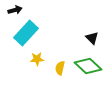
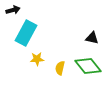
black arrow: moved 2 px left
cyan rectangle: rotated 15 degrees counterclockwise
black triangle: rotated 32 degrees counterclockwise
green diamond: rotated 8 degrees clockwise
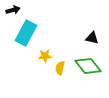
yellow star: moved 8 px right, 3 px up
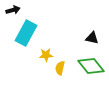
yellow star: moved 1 px right, 1 px up
green diamond: moved 3 px right
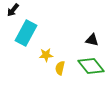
black arrow: rotated 144 degrees clockwise
black triangle: moved 2 px down
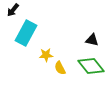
yellow semicircle: rotated 40 degrees counterclockwise
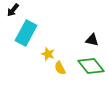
yellow star: moved 2 px right, 1 px up; rotated 24 degrees clockwise
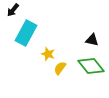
yellow semicircle: rotated 64 degrees clockwise
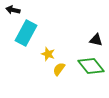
black arrow: rotated 64 degrees clockwise
black triangle: moved 4 px right
yellow semicircle: moved 1 px left, 1 px down
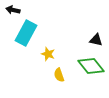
yellow semicircle: moved 6 px down; rotated 56 degrees counterclockwise
